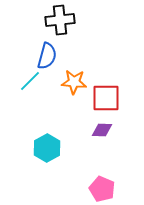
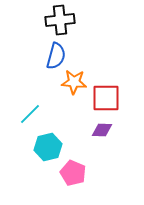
blue semicircle: moved 9 px right
cyan line: moved 33 px down
cyan hexagon: moved 1 px right, 1 px up; rotated 16 degrees clockwise
pink pentagon: moved 29 px left, 16 px up
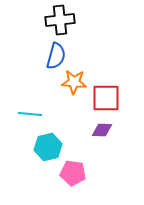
cyan line: rotated 50 degrees clockwise
pink pentagon: rotated 15 degrees counterclockwise
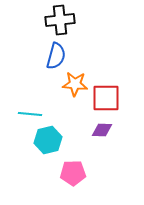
orange star: moved 1 px right, 2 px down
cyan hexagon: moved 7 px up
pink pentagon: rotated 10 degrees counterclockwise
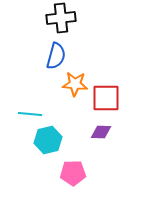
black cross: moved 1 px right, 2 px up
purple diamond: moved 1 px left, 2 px down
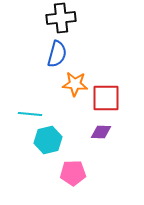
blue semicircle: moved 1 px right, 2 px up
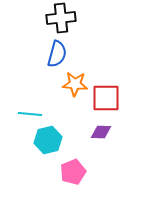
pink pentagon: moved 1 px up; rotated 20 degrees counterclockwise
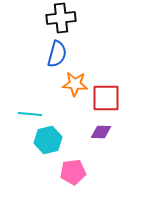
pink pentagon: rotated 15 degrees clockwise
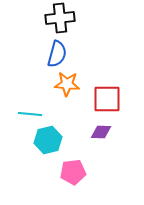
black cross: moved 1 px left
orange star: moved 8 px left
red square: moved 1 px right, 1 px down
